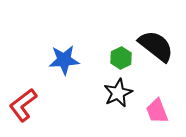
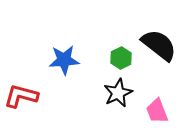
black semicircle: moved 3 px right, 1 px up
red L-shape: moved 2 px left, 9 px up; rotated 52 degrees clockwise
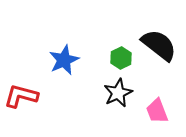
blue star: rotated 20 degrees counterclockwise
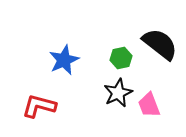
black semicircle: moved 1 px right, 1 px up
green hexagon: rotated 15 degrees clockwise
red L-shape: moved 18 px right, 10 px down
pink trapezoid: moved 8 px left, 6 px up
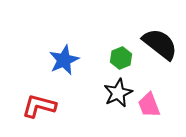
green hexagon: rotated 10 degrees counterclockwise
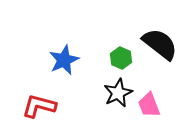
green hexagon: rotated 15 degrees counterclockwise
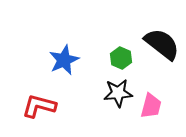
black semicircle: moved 2 px right
black star: rotated 20 degrees clockwise
pink trapezoid: moved 2 px right, 1 px down; rotated 144 degrees counterclockwise
